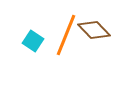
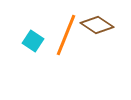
brown diamond: moved 3 px right, 5 px up; rotated 12 degrees counterclockwise
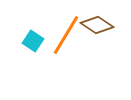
orange line: rotated 9 degrees clockwise
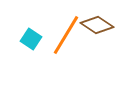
cyan square: moved 2 px left, 2 px up
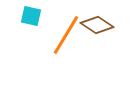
cyan square: moved 23 px up; rotated 20 degrees counterclockwise
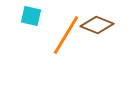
brown diamond: rotated 12 degrees counterclockwise
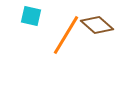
brown diamond: rotated 20 degrees clockwise
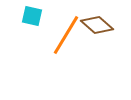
cyan square: moved 1 px right
